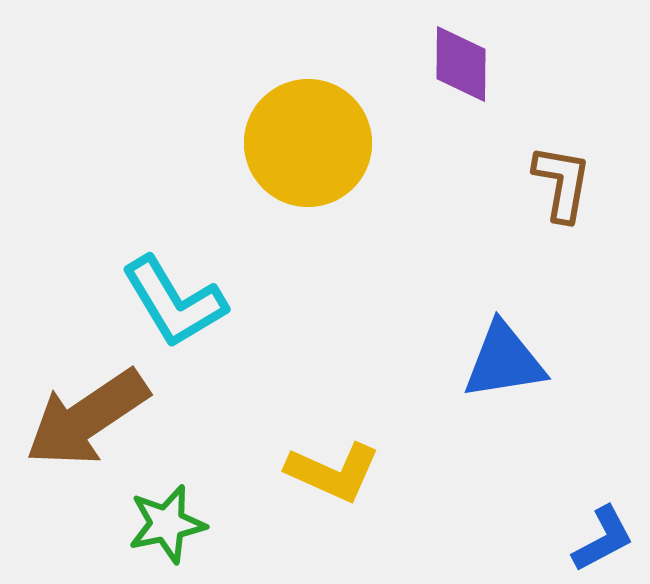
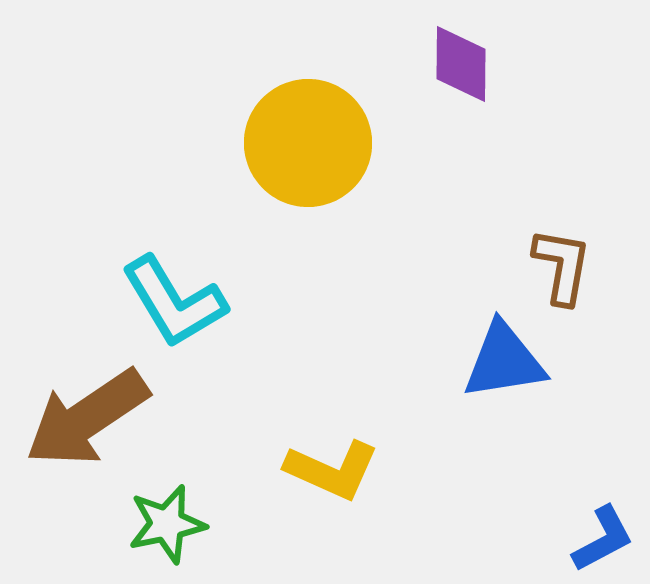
brown L-shape: moved 83 px down
yellow L-shape: moved 1 px left, 2 px up
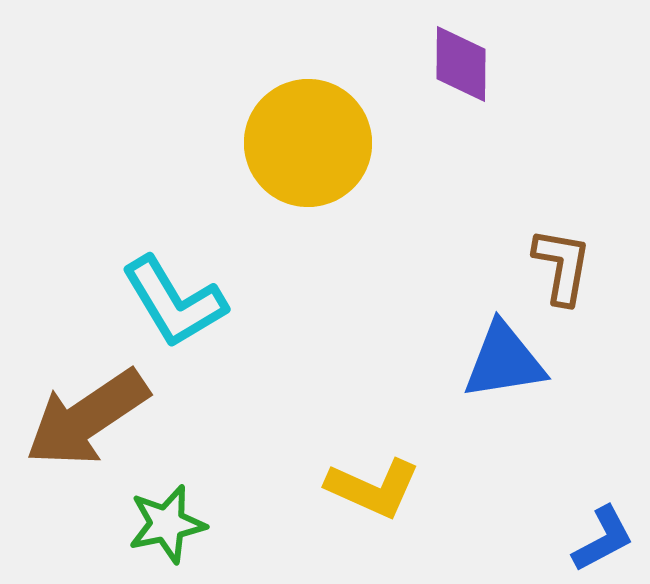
yellow L-shape: moved 41 px right, 18 px down
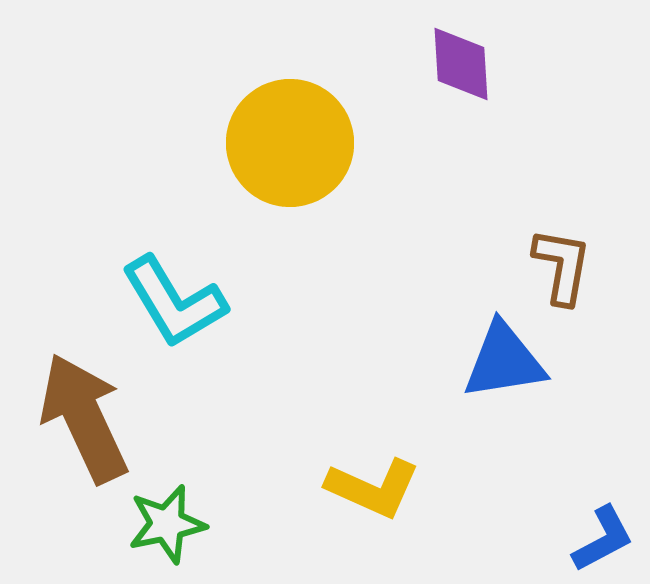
purple diamond: rotated 4 degrees counterclockwise
yellow circle: moved 18 px left
brown arrow: moved 3 px left; rotated 99 degrees clockwise
